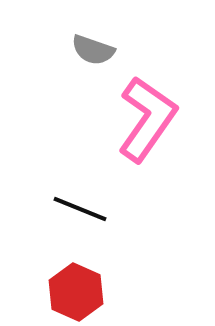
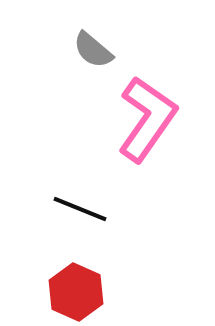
gray semicircle: rotated 21 degrees clockwise
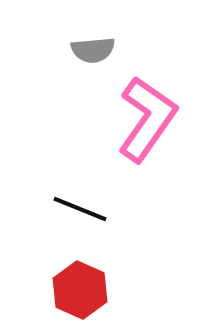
gray semicircle: rotated 45 degrees counterclockwise
red hexagon: moved 4 px right, 2 px up
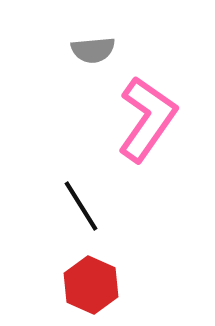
black line: moved 1 px right, 3 px up; rotated 36 degrees clockwise
red hexagon: moved 11 px right, 5 px up
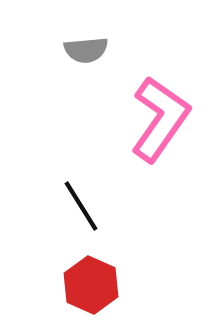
gray semicircle: moved 7 px left
pink L-shape: moved 13 px right
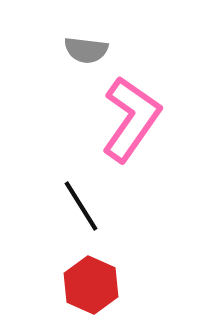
gray semicircle: rotated 12 degrees clockwise
pink L-shape: moved 29 px left
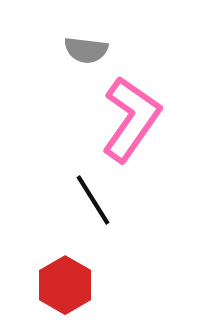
black line: moved 12 px right, 6 px up
red hexagon: moved 26 px left; rotated 6 degrees clockwise
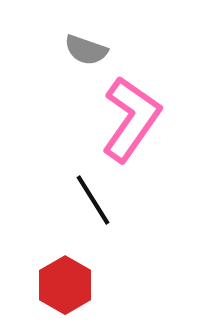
gray semicircle: rotated 12 degrees clockwise
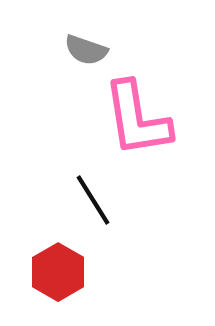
pink L-shape: moved 6 px right; rotated 136 degrees clockwise
red hexagon: moved 7 px left, 13 px up
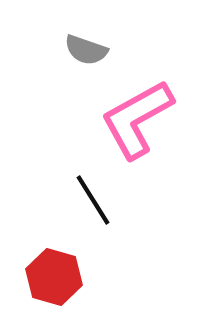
pink L-shape: rotated 70 degrees clockwise
red hexagon: moved 4 px left, 5 px down; rotated 14 degrees counterclockwise
